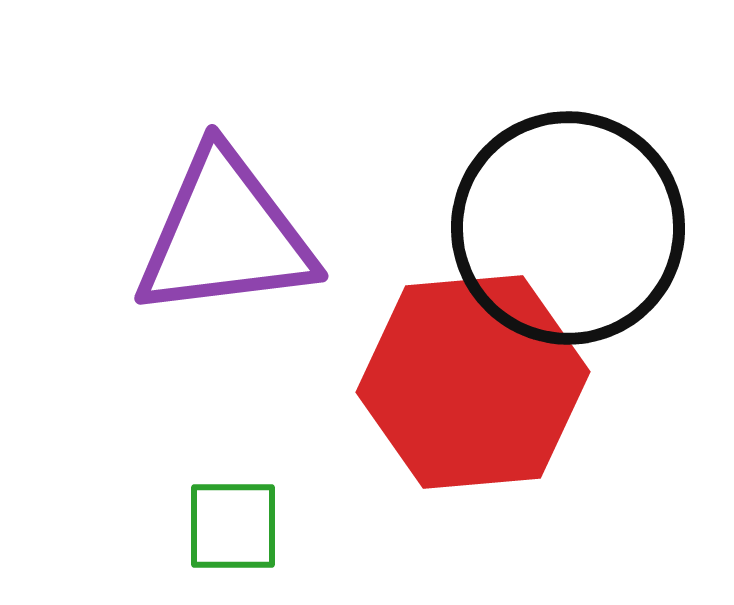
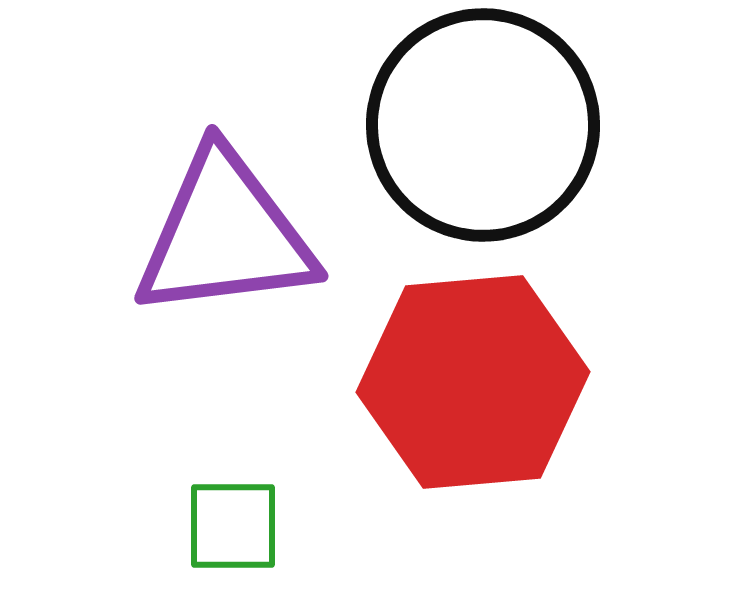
black circle: moved 85 px left, 103 px up
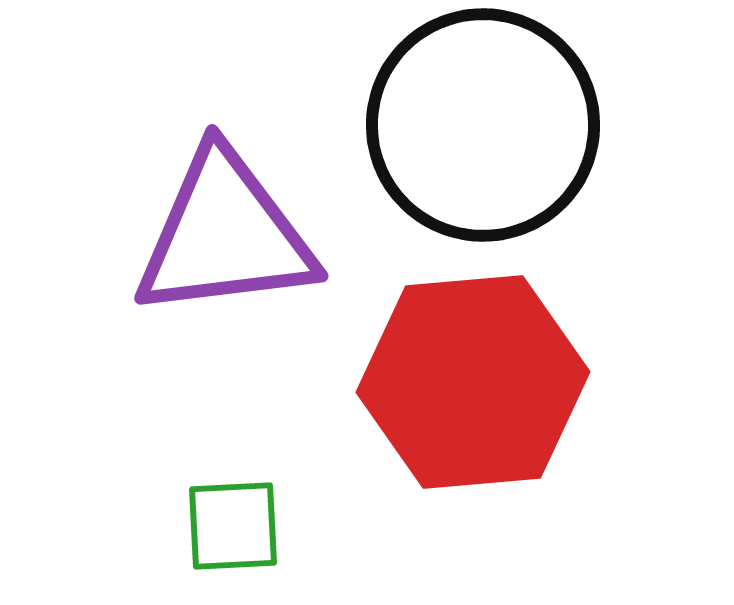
green square: rotated 3 degrees counterclockwise
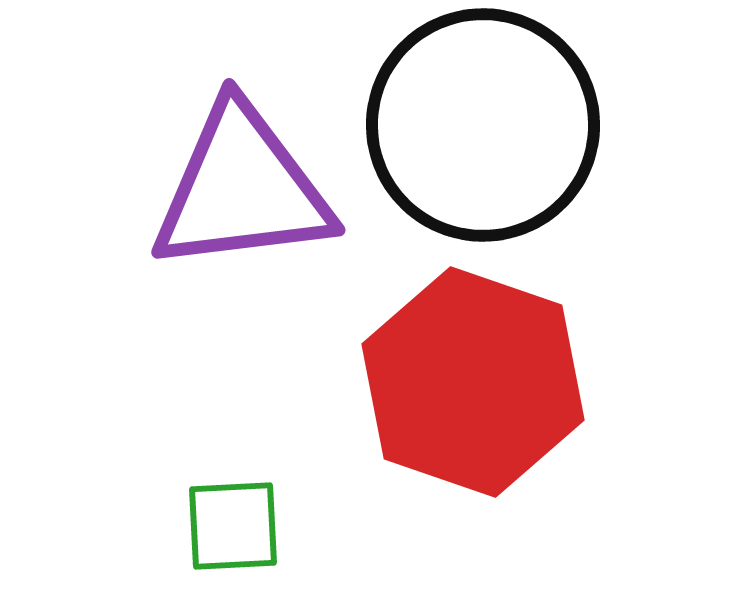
purple triangle: moved 17 px right, 46 px up
red hexagon: rotated 24 degrees clockwise
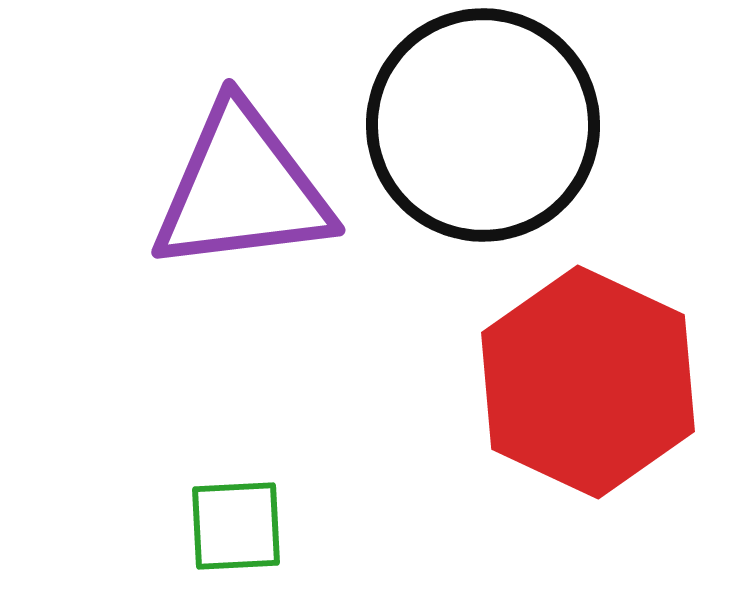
red hexagon: moved 115 px right; rotated 6 degrees clockwise
green square: moved 3 px right
